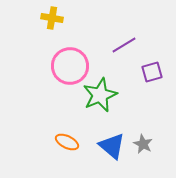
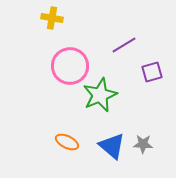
gray star: rotated 24 degrees counterclockwise
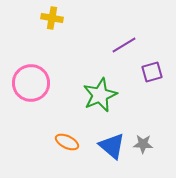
pink circle: moved 39 px left, 17 px down
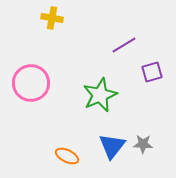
orange ellipse: moved 14 px down
blue triangle: rotated 28 degrees clockwise
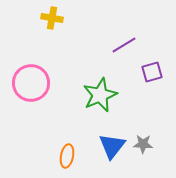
orange ellipse: rotated 75 degrees clockwise
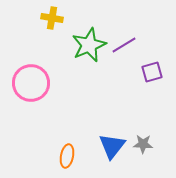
green star: moved 11 px left, 50 px up
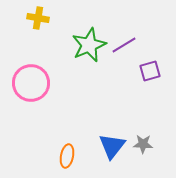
yellow cross: moved 14 px left
purple square: moved 2 px left, 1 px up
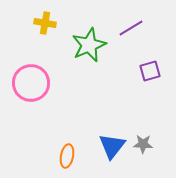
yellow cross: moved 7 px right, 5 px down
purple line: moved 7 px right, 17 px up
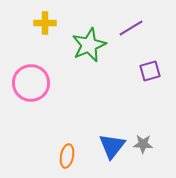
yellow cross: rotated 10 degrees counterclockwise
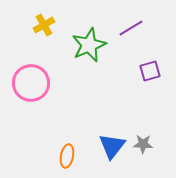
yellow cross: moved 1 px left, 2 px down; rotated 30 degrees counterclockwise
